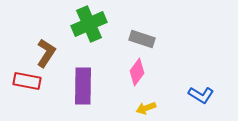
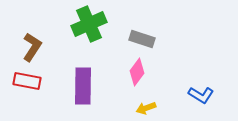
brown L-shape: moved 14 px left, 6 px up
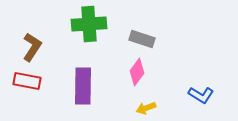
green cross: rotated 20 degrees clockwise
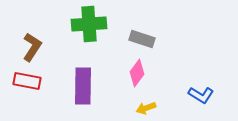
pink diamond: moved 1 px down
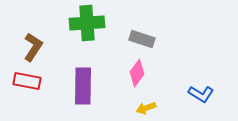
green cross: moved 2 px left, 1 px up
brown L-shape: moved 1 px right
blue L-shape: moved 1 px up
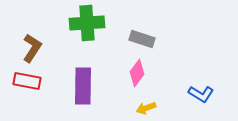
brown L-shape: moved 1 px left, 1 px down
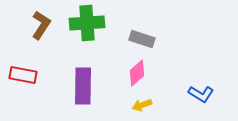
brown L-shape: moved 9 px right, 23 px up
pink diamond: rotated 12 degrees clockwise
red rectangle: moved 4 px left, 6 px up
yellow arrow: moved 4 px left, 3 px up
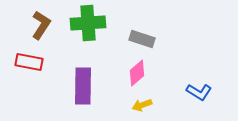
green cross: moved 1 px right
red rectangle: moved 6 px right, 13 px up
blue L-shape: moved 2 px left, 2 px up
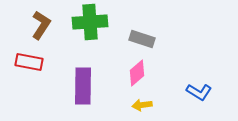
green cross: moved 2 px right, 1 px up
yellow arrow: rotated 12 degrees clockwise
